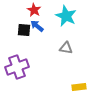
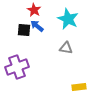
cyan star: moved 2 px right, 3 px down
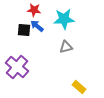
red star: rotated 24 degrees counterclockwise
cyan star: moved 4 px left; rotated 30 degrees counterclockwise
gray triangle: moved 1 px up; rotated 24 degrees counterclockwise
purple cross: rotated 30 degrees counterclockwise
yellow rectangle: rotated 48 degrees clockwise
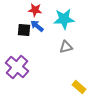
red star: moved 1 px right
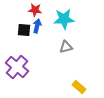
blue arrow: rotated 64 degrees clockwise
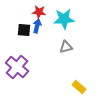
red star: moved 4 px right, 2 px down
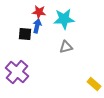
black square: moved 1 px right, 4 px down
purple cross: moved 5 px down
yellow rectangle: moved 15 px right, 3 px up
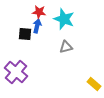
cyan star: rotated 25 degrees clockwise
purple cross: moved 1 px left
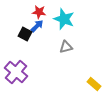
blue arrow: rotated 32 degrees clockwise
black square: rotated 24 degrees clockwise
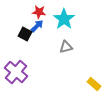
cyan star: rotated 15 degrees clockwise
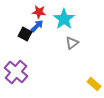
gray triangle: moved 6 px right, 4 px up; rotated 24 degrees counterclockwise
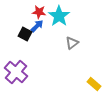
cyan star: moved 5 px left, 3 px up
